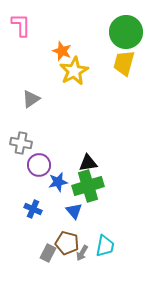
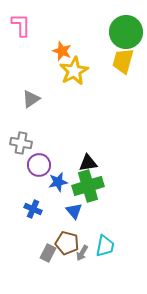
yellow trapezoid: moved 1 px left, 2 px up
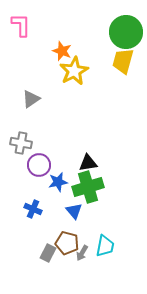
green cross: moved 1 px down
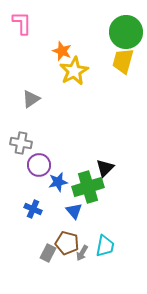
pink L-shape: moved 1 px right, 2 px up
black triangle: moved 17 px right, 5 px down; rotated 36 degrees counterclockwise
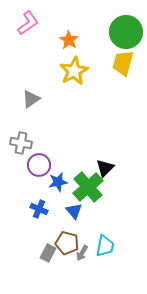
pink L-shape: moved 6 px right; rotated 55 degrees clockwise
orange star: moved 7 px right, 11 px up; rotated 12 degrees clockwise
yellow trapezoid: moved 2 px down
green cross: rotated 24 degrees counterclockwise
blue cross: moved 6 px right
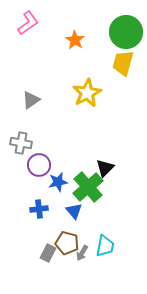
orange star: moved 6 px right
yellow star: moved 13 px right, 22 px down
gray triangle: moved 1 px down
blue cross: rotated 30 degrees counterclockwise
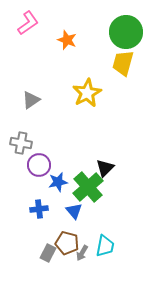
orange star: moved 8 px left; rotated 12 degrees counterclockwise
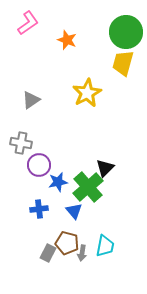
gray arrow: rotated 21 degrees counterclockwise
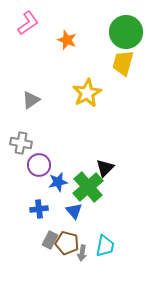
gray rectangle: moved 2 px right, 13 px up
